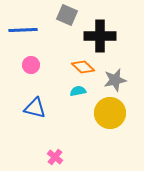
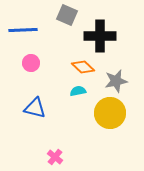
pink circle: moved 2 px up
gray star: moved 1 px right, 1 px down
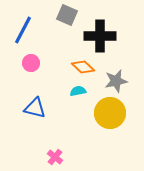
blue line: rotated 60 degrees counterclockwise
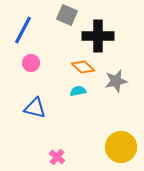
black cross: moved 2 px left
yellow circle: moved 11 px right, 34 px down
pink cross: moved 2 px right
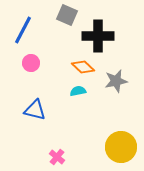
blue triangle: moved 2 px down
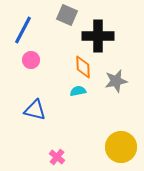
pink circle: moved 3 px up
orange diamond: rotated 45 degrees clockwise
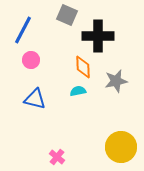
blue triangle: moved 11 px up
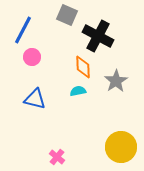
black cross: rotated 28 degrees clockwise
pink circle: moved 1 px right, 3 px up
gray star: rotated 20 degrees counterclockwise
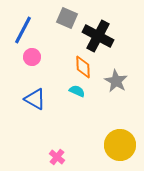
gray square: moved 3 px down
gray star: rotated 10 degrees counterclockwise
cyan semicircle: moved 1 px left; rotated 35 degrees clockwise
blue triangle: rotated 15 degrees clockwise
yellow circle: moved 1 px left, 2 px up
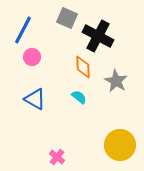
cyan semicircle: moved 2 px right, 6 px down; rotated 14 degrees clockwise
